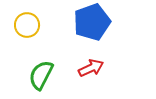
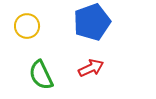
yellow circle: moved 1 px down
green semicircle: rotated 52 degrees counterclockwise
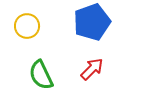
red arrow: moved 1 px right, 1 px down; rotated 20 degrees counterclockwise
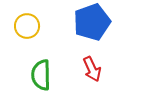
red arrow: rotated 110 degrees clockwise
green semicircle: rotated 24 degrees clockwise
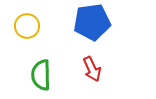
blue pentagon: rotated 12 degrees clockwise
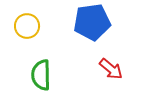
red arrow: moved 19 px right; rotated 25 degrees counterclockwise
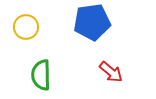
yellow circle: moved 1 px left, 1 px down
red arrow: moved 3 px down
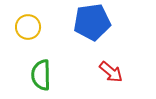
yellow circle: moved 2 px right
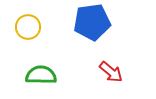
green semicircle: rotated 92 degrees clockwise
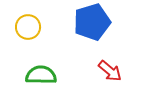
blue pentagon: rotated 9 degrees counterclockwise
red arrow: moved 1 px left, 1 px up
